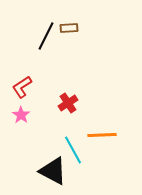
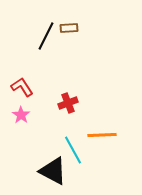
red L-shape: rotated 90 degrees clockwise
red cross: rotated 12 degrees clockwise
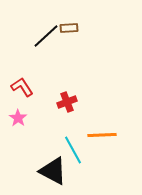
black line: rotated 20 degrees clockwise
red cross: moved 1 px left, 1 px up
pink star: moved 3 px left, 3 px down
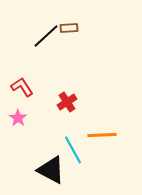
red cross: rotated 12 degrees counterclockwise
black triangle: moved 2 px left, 1 px up
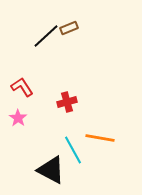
brown rectangle: rotated 18 degrees counterclockwise
red cross: rotated 18 degrees clockwise
orange line: moved 2 px left, 3 px down; rotated 12 degrees clockwise
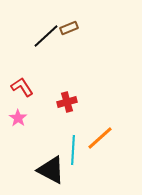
orange line: rotated 52 degrees counterclockwise
cyan line: rotated 32 degrees clockwise
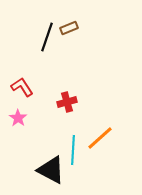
black line: moved 1 px right, 1 px down; rotated 28 degrees counterclockwise
